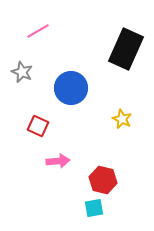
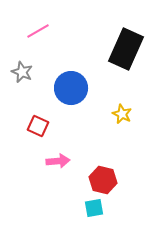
yellow star: moved 5 px up
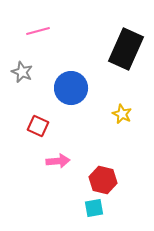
pink line: rotated 15 degrees clockwise
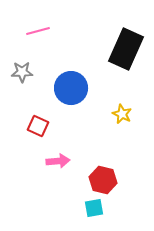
gray star: rotated 25 degrees counterclockwise
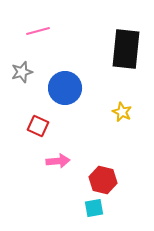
black rectangle: rotated 18 degrees counterclockwise
gray star: rotated 15 degrees counterclockwise
blue circle: moved 6 px left
yellow star: moved 2 px up
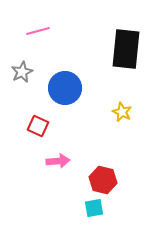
gray star: rotated 10 degrees counterclockwise
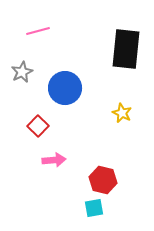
yellow star: moved 1 px down
red square: rotated 20 degrees clockwise
pink arrow: moved 4 px left, 1 px up
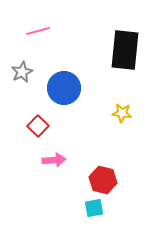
black rectangle: moved 1 px left, 1 px down
blue circle: moved 1 px left
yellow star: rotated 18 degrees counterclockwise
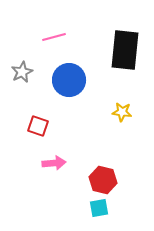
pink line: moved 16 px right, 6 px down
blue circle: moved 5 px right, 8 px up
yellow star: moved 1 px up
red square: rotated 25 degrees counterclockwise
pink arrow: moved 3 px down
cyan square: moved 5 px right
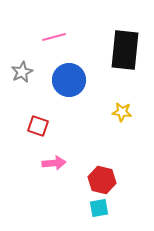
red hexagon: moved 1 px left
